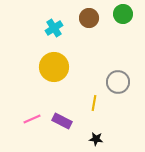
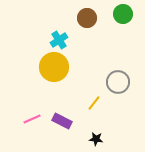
brown circle: moved 2 px left
cyan cross: moved 5 px right, 12 px down
yellow line: rotated 28 degrees clockwise
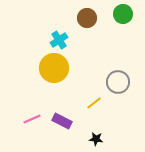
yellow circle: moved 1 px down
yellow line: rotated 14 degrees clockwise
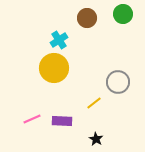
purple rectangle: rotated 24 degrees counterclockwise
black star: rotated 24 degrees clockwise
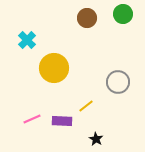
cyan cross: moved 32 px left; rotated 12 degrees counterclockwise
yellow line: moved 8 px left, 3 px down
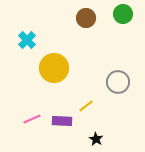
brown circle: moved 1 px left
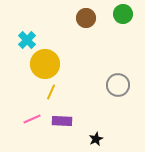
yellow circle: moved 9 px left, 4 px up
gray circle: moved 3 px down
yellow line: moved 35 px left, 14 px up; rotated 28 degrees counterclockwise
black star: rotated 16 degrees clockwise
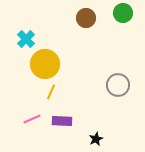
green circle: moved 1 px up
cyan cross: moved 1 px left, 1 px up
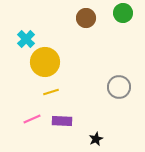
yellow circle: moved 2 px up
gray circle: moved 1 px right, 2 px down
yellow line: rotated 49 degrees clockwise
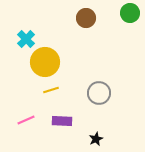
green circle: moved 7 px right
gray circle: moved 20 px left, 6 px down
yellow line: moved 2 px up
pink line: moved 6 px left, 1 px down
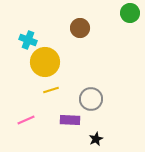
brown circle: moved 6 px left, 10 px down
cyan cross: moved 2 px right, 1 px down; rotated 24 degrees counterclockwise
gray circle: moved 8 px left, 6 px down
purple rectangle: moved 8 px right, 1 px up
